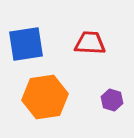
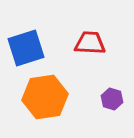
blue square: moved 4 px down; rotated 9 degrees counterclockwise
purple hexagon: moved 1 px up
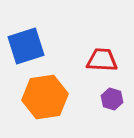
red trapezoid: moved 12 px right, 17 px down
blue square: moved 2 px up
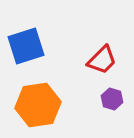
red trapezoid: rotated 132 degrees clockwise
orange hexagon: moved 7 px left, 8 px down
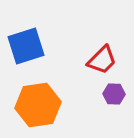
purple hexagon: moved 2 px right, 5 px up; rotated 15 degrees counterclockwise
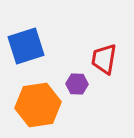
red trapezoid: moved 2 px right, 1 px up; rotated 144 degrees clockwise
purple hexagon: moved 37 px left, 10 px up
